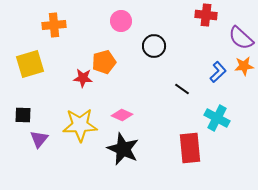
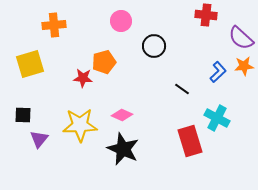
red rectangle: moved 7 px up; rotated 12 degrees counterclockwise
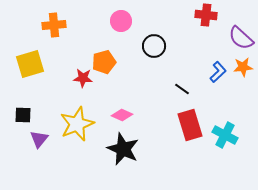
orange star: moved 1 px left, 1 px down
cyan cross: moved 8 px right, 17 px down
yellow star: moved 3 px left, 1 px up; rotated 20 degrees counterclockwise
red rectangle: moved 16 px up
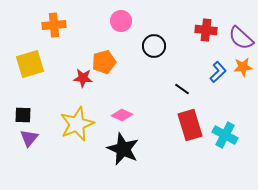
red cross: moved 15 px down
purple triangle: moved 10 px left, 1 px up
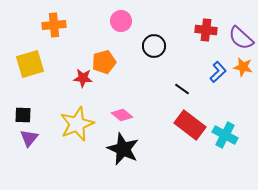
orange star: rotated 18 degrees clockwise
pink diamond: rotated 15 degrees clockwise
red rectangle: rotated 36 degrees counterclockwise
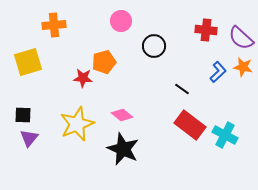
yellow square: moved 2 px left, 2 px up
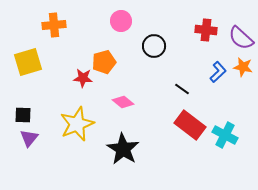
pink diamond: moved 1 px right, 13 px up
black star: rotated 8 degrees clockwise
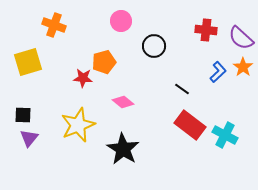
orange cross: rotated 25 degrees clockwise
orange star: rotated 24 degrees clockwise
yellow star: moved 1 px right, 1 px down
